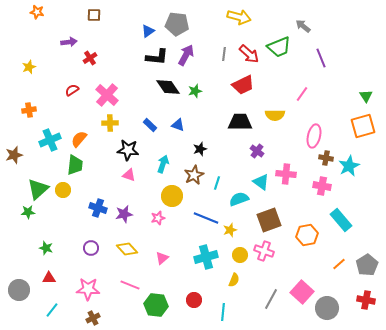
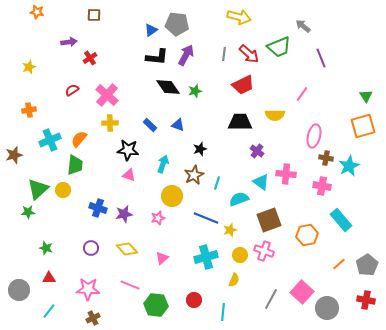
blue triangle at (148, 31): moved 3 px right, 1 px up
cyan line at (52, 310): moved 3 px left, 1 px down
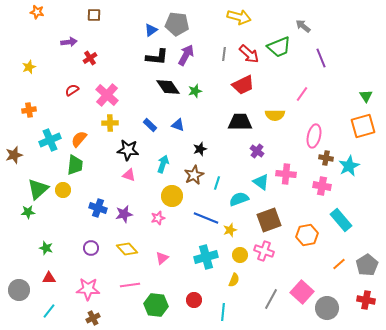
pink line at (130, 285): rotated 30 degrees counterclockwise
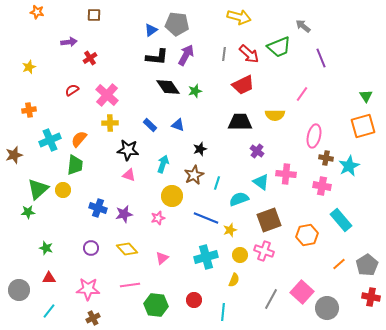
red cross at (366, 300): moved 5 px right, 3 px up
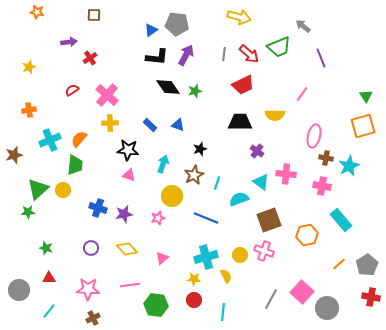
yellow star at (230, 230): moved 36 px left, 49 px down; rotated 24 degrees clockwise
yellow semicircle at (234, 280): moved 8 px left, 4 px up; rotated 48 degrees counterclockwise
